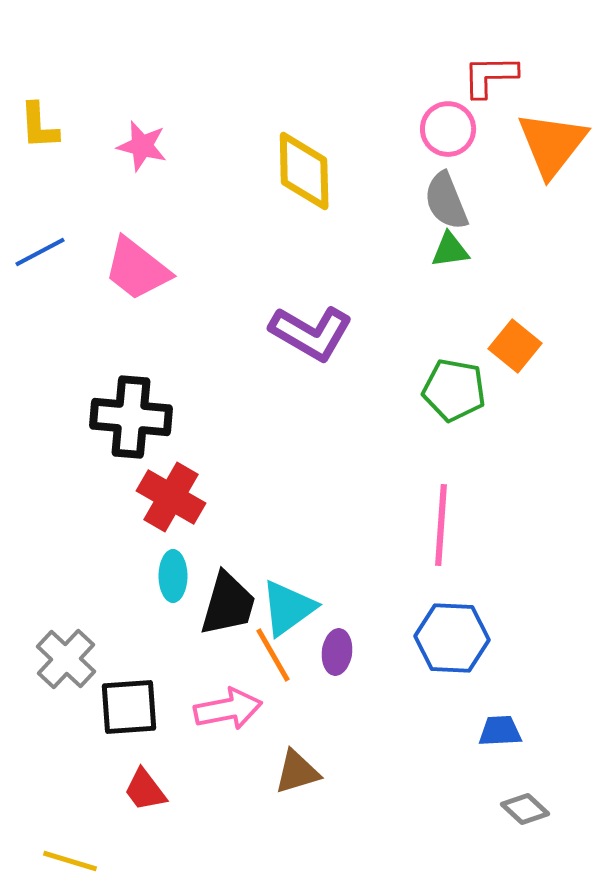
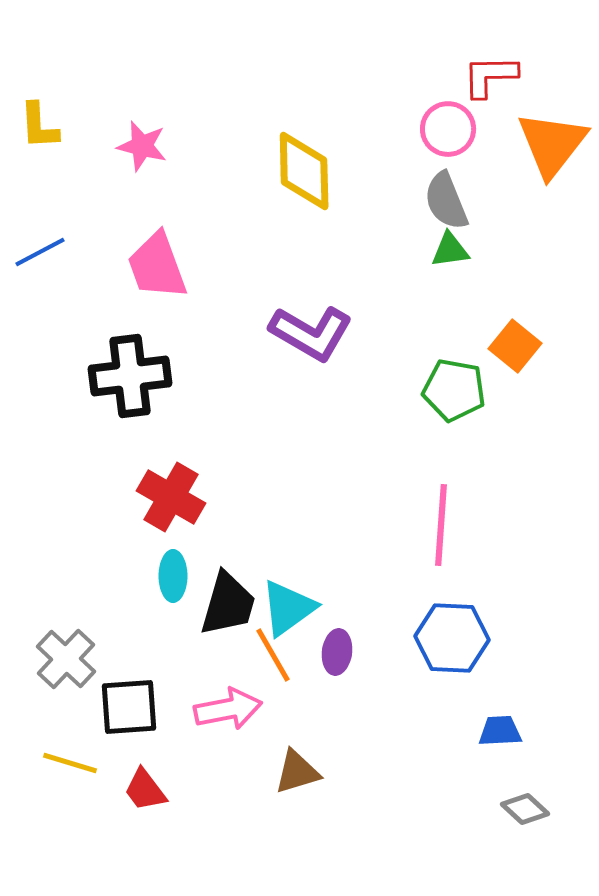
pink trapezoid: moved 20 px right, 3 px up; rotated 32 degrees clockwise
black cross: moved 1 px left, 41 px up; rotated 12 degrees counterclockwise
yellow line: moved 98 px up
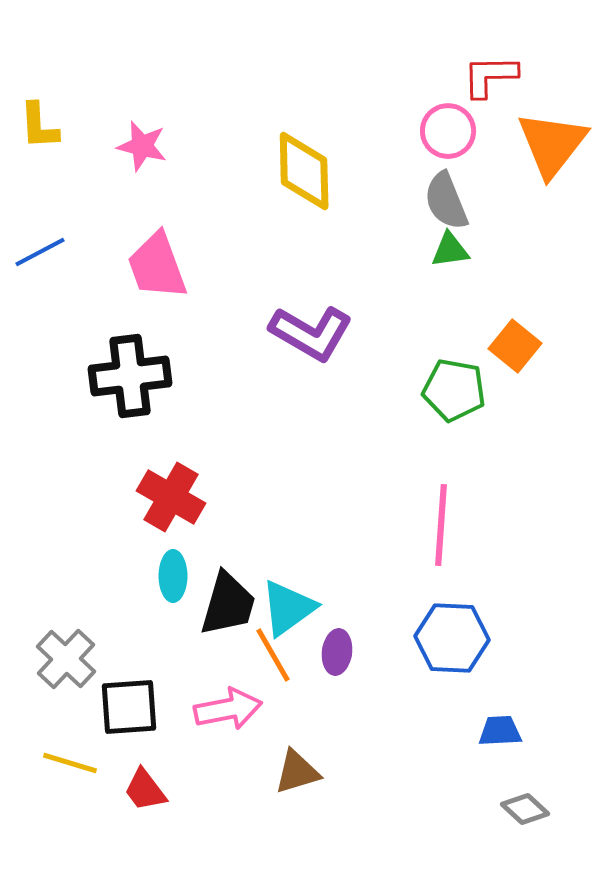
pink circle: moved 2 px down
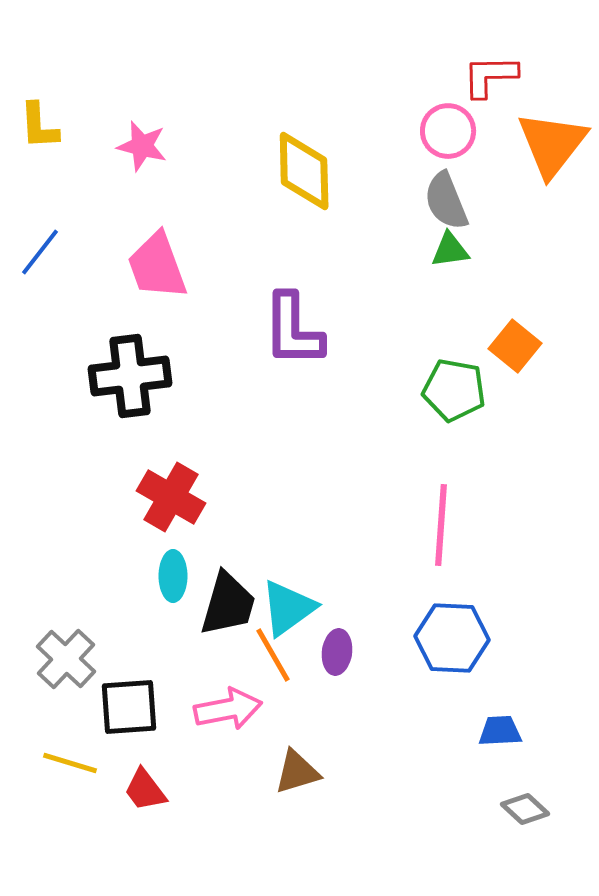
blue line: rotated 24 degrees counterclockwise
purple L-shape: moved 18 px left, 3 px up; rotated 60 degrees clockwise
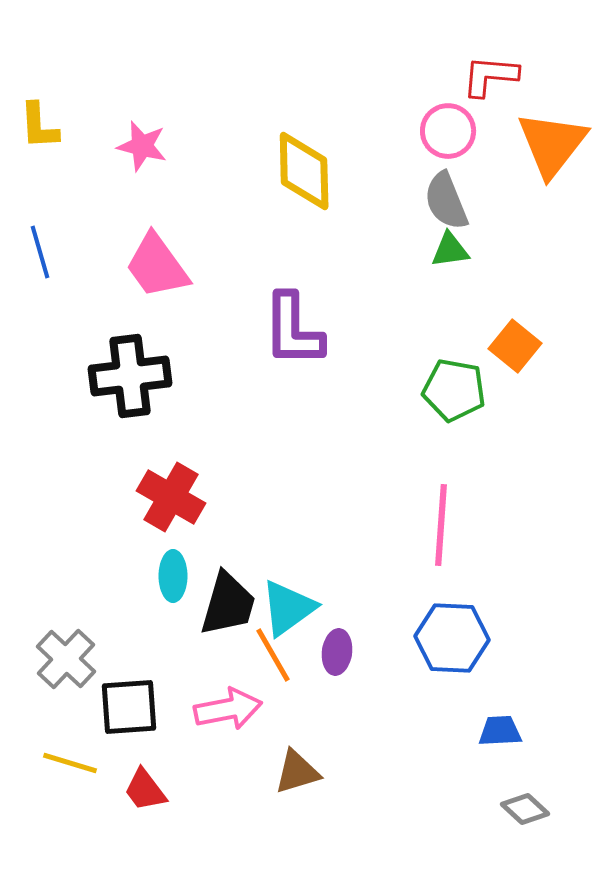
red L-shape: rotated 6 degrees clockwise
blue line: rotated 54 degrees counterclockwise
pink trapezoid: rotated 16 degrees counterclockwise
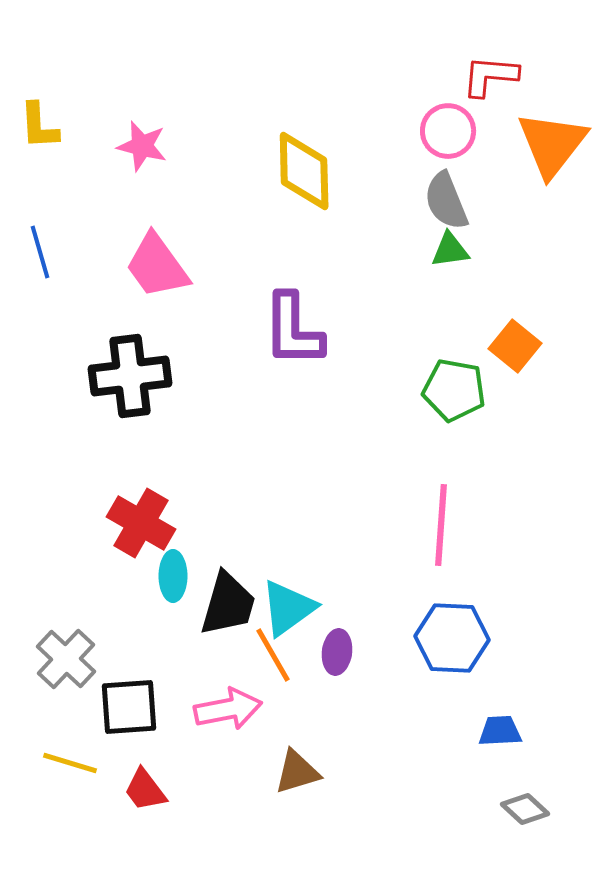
red cross: moved 30 px left, 26 px down
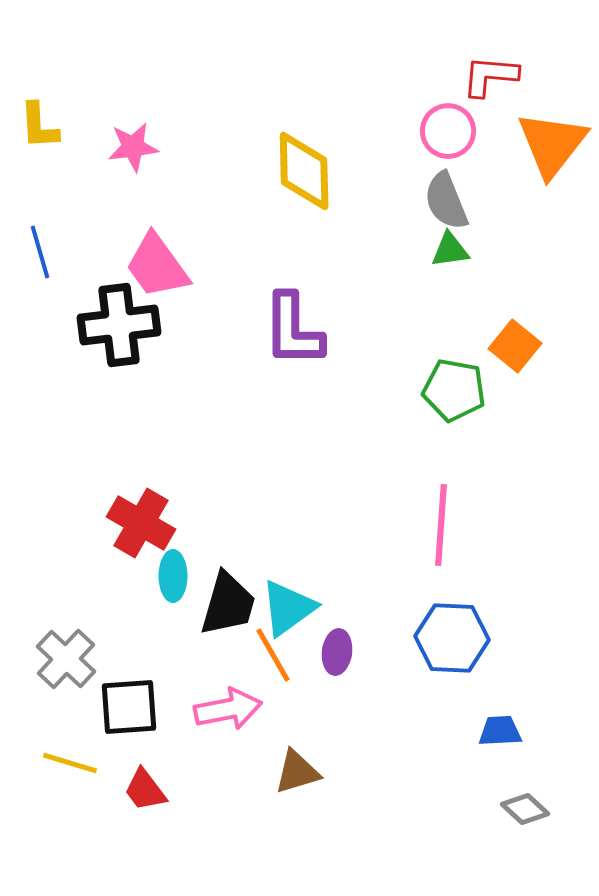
pink star: moved 9 px left, 1 px down; rotated 21 degrees counterclockwise
black cross: moved 11 px left, 51 px up
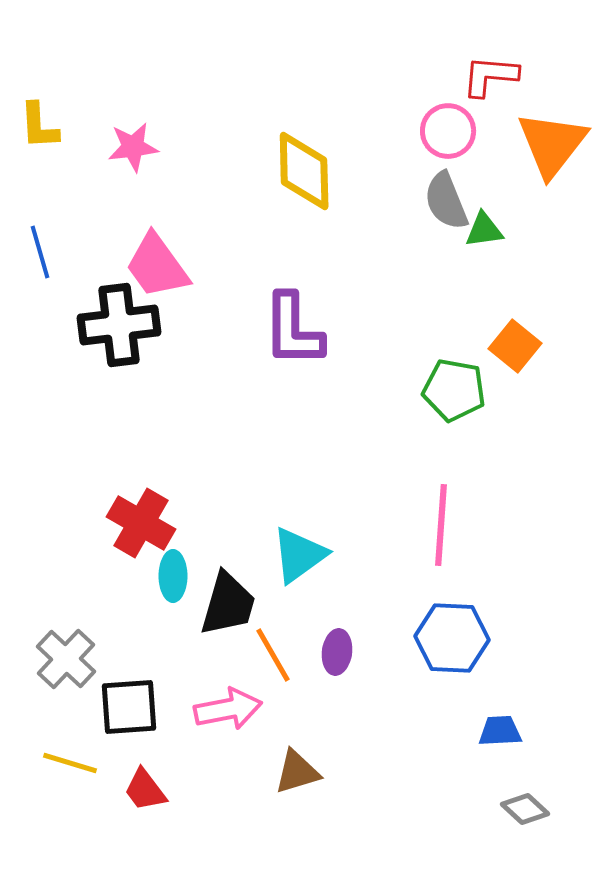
green triangle: moved 34 px right, 20 px up
cyan triangle: moved 11 px right, 53 px up
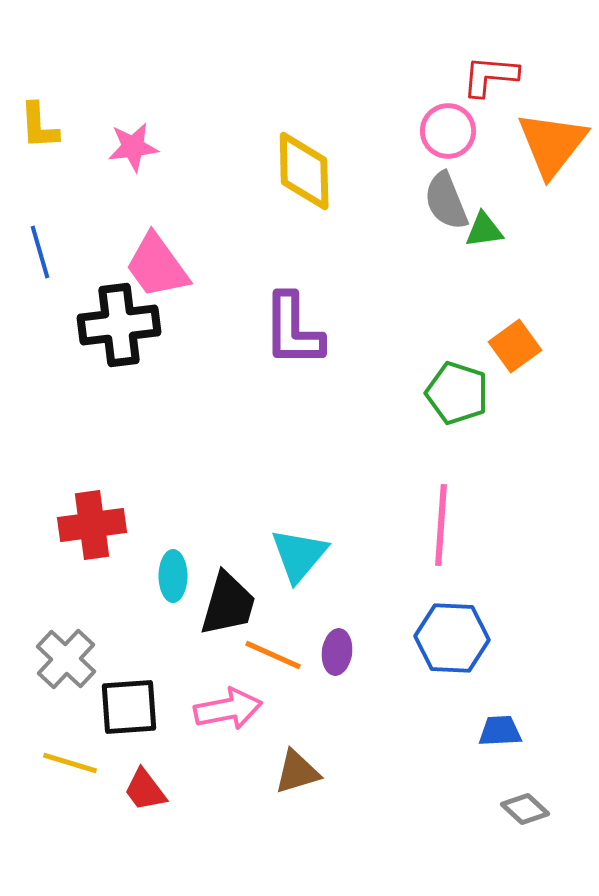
orange square: rotated 15 degrees clockwise
green pentagon: moved 3 px right, 3 px down; rotated 8 degrees clockwise
red cross: moved 49 px left, 2 px down; rotated 38 degrees counterclockwise
cyan triangle: rotated 14 degrees counterclockwise
orange line: rotated 36 degrees counterclockwise
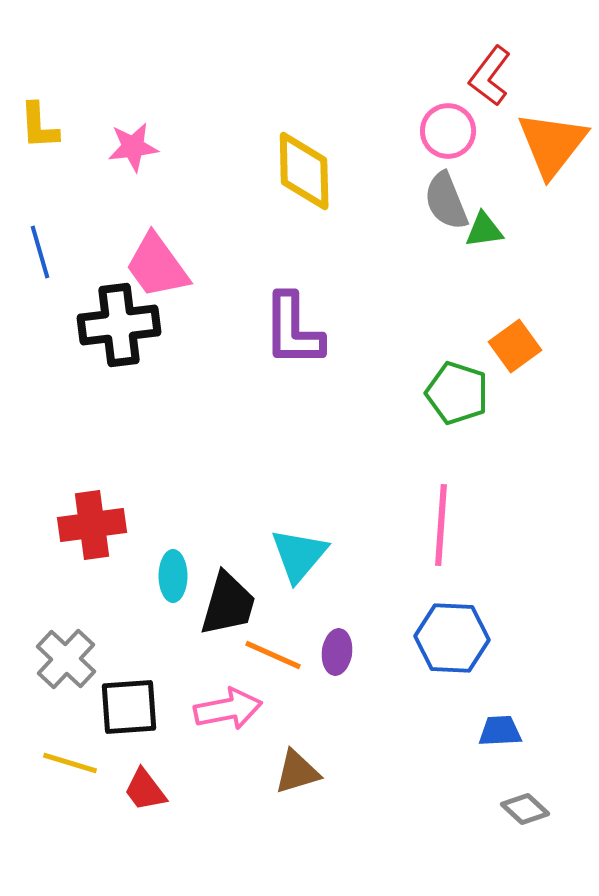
red L-shape: rotated 58 degrees counterclockwise
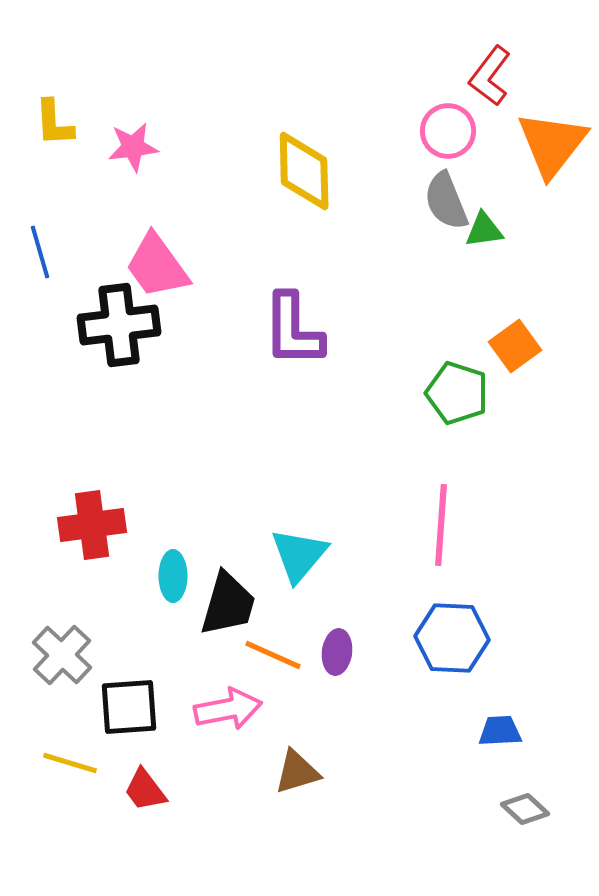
yellow L-shape: moved 15 px right, 3 px up
gray cross: moved 4 px left, 4 px up
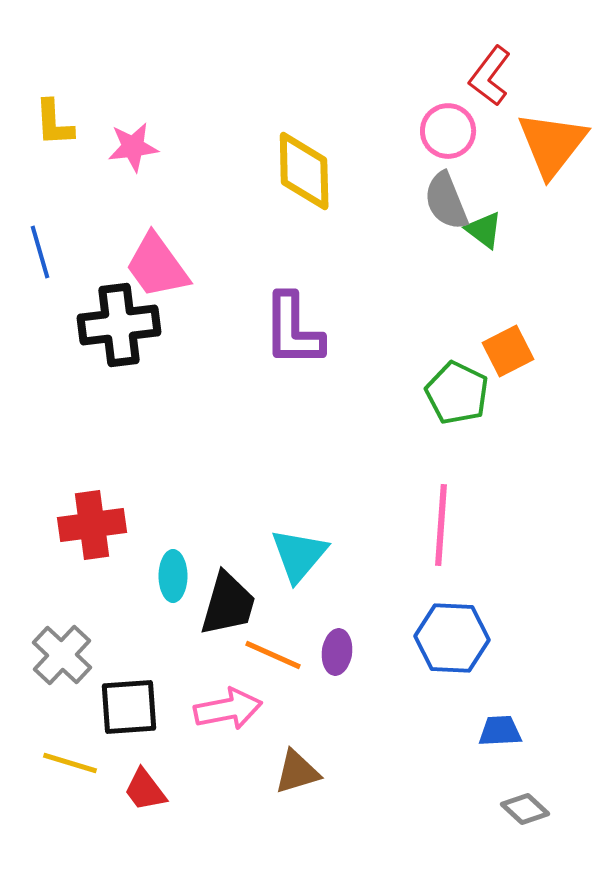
green triangle: rotated 45 degrees clockwise
orange square: moved 7 px left, 5 px down; rotated 9 degrees clockwise
green pentagon: rotated 8 degrees clockwise
